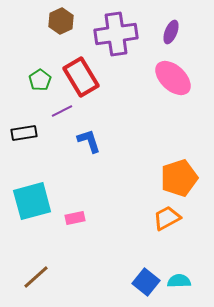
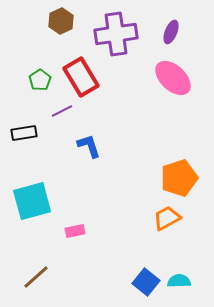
blue L-shape: moved 5 px down
pink rectangle: moved 13 px down
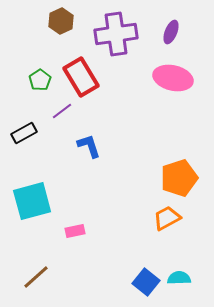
pink ellipse: rotated 30 degrees counterclockwise
purple line: rotated 10 degrees counterclockwise
black rectangle: rotated 20 degrees counterclockwise
cyan semicircle: moved 3 px up
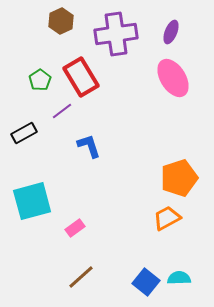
pink ellipse: rotated 45 degrees clockwise
pink rectangle: moved 3 px up; rotated 24 degrees counterclockwise
brown line: moved 45 px right
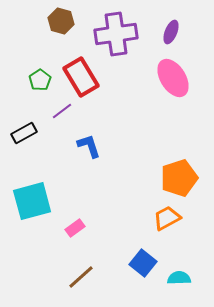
brown hexagon: rotated 20 degrees counterclockwise
blue square: moved 3 px left, 19 px up
